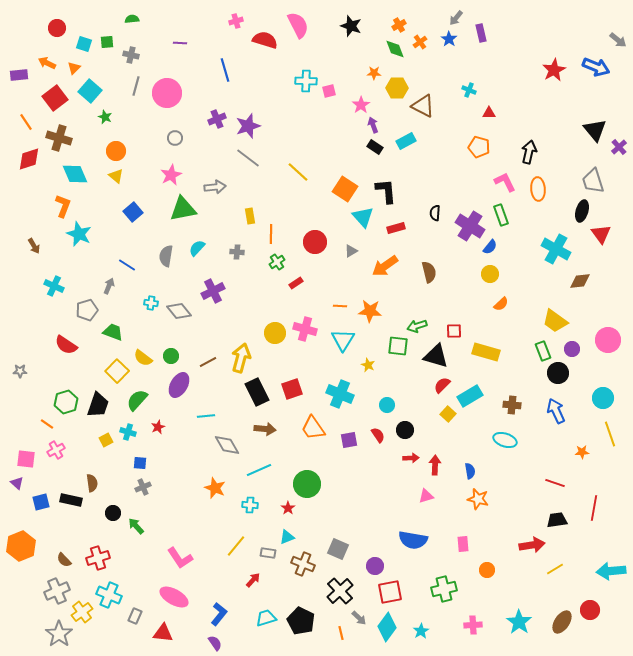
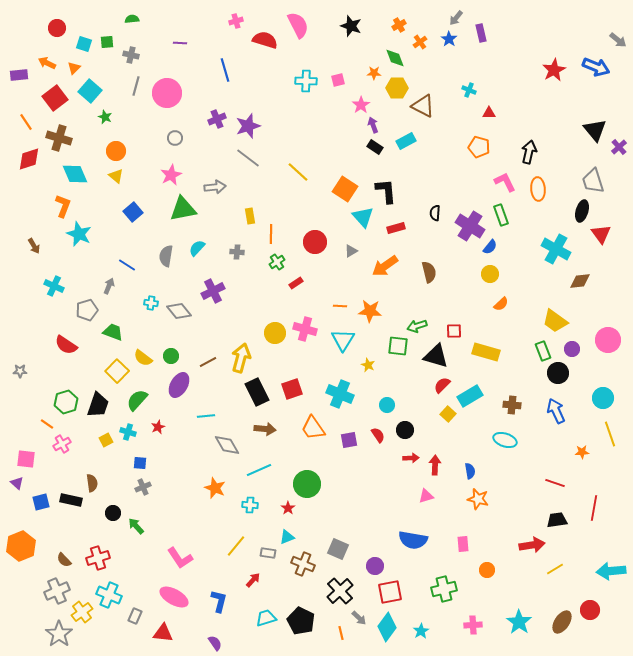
green diamond at (395, 49): moved 9 px down
pink square at (329, 91): moved 9 px right, 11 px up
pink cross at (56, 450): moved 6 px right, 6 px up
blue L-shape at (219, 614): moved 13 px up; rotated 25 degrees counterclockwise
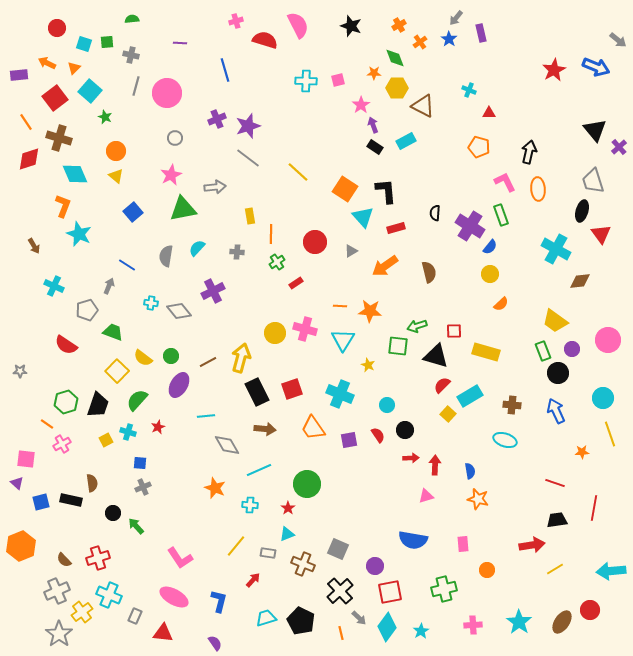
cyan triangle at (287, 537): moved 3 px up
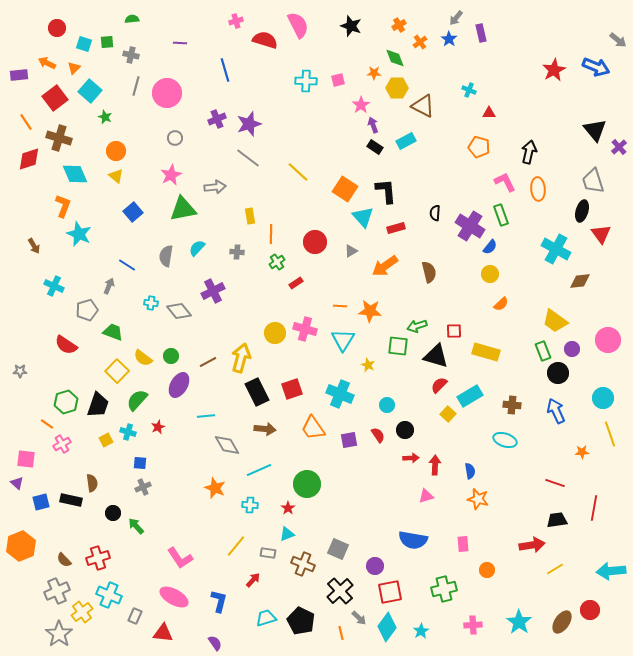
purple star at (248, 126): moved 1 px right, 2 px up
red semicircle at (442, 385): moved 3 px left
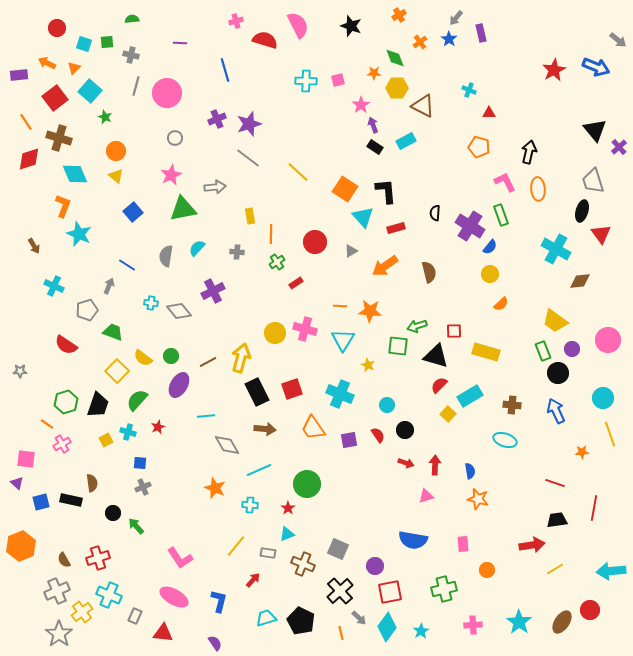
orange cross at (399, 25): moved 10 px up
red arrow at (411, 458): moved 5 px left, 5 px down; rotated 21 degrees clockwise
brown semicircle at (64, 560): rotated 14 degrees clockwise
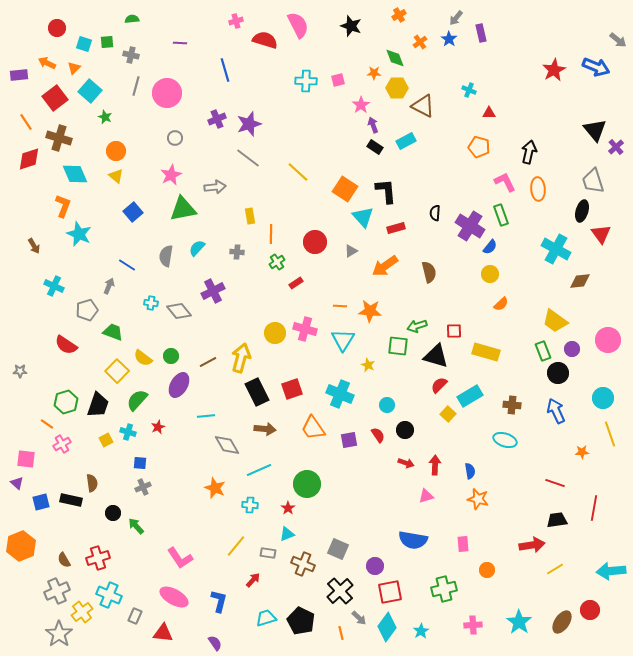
purple cross at (619, 147): moved 3 px left
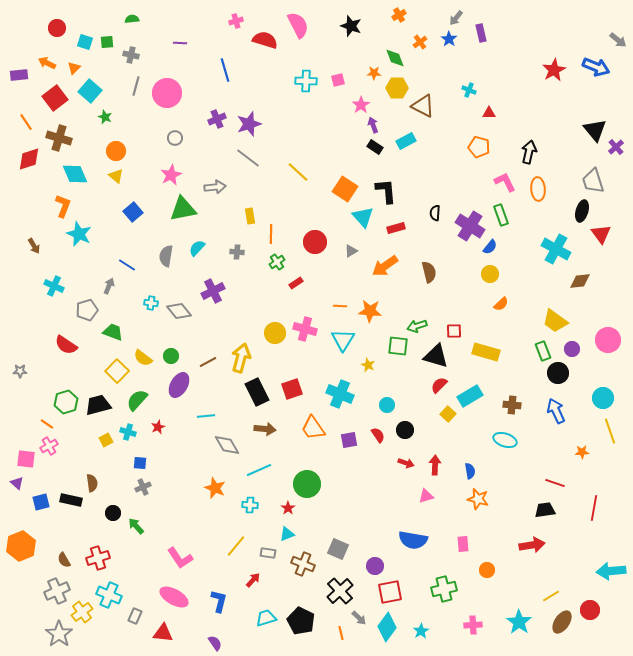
cyan square at (84, 44): moved 1 px right, 2 px up
black trapezoid at (98, 405): rotated 124 degrees counterclockwise
yellow line at (610, 434): moved 3 px up
pink cross at (62, 444): moved 13 px left, 2 px down
black trapezoid at (557, 520): moved 12 px left, 10 px up
yellow line at (555, 569): moved 4 px left, 27 px down
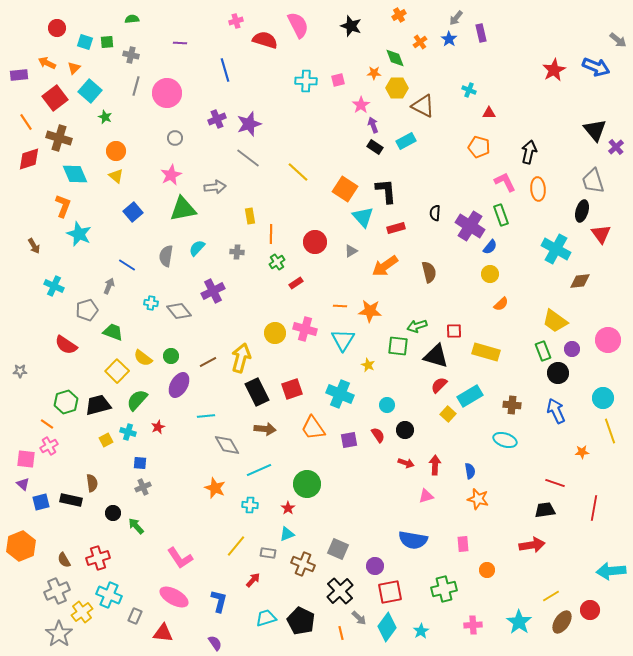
purple triangle at (17, 483): moved 6 px right, 1 px down
